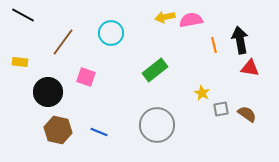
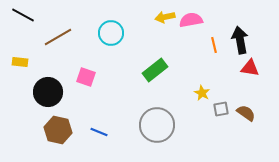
brown line: moved 5 px left, 5 px up; rotated 24 degrees clockwise
brown semicircle: moved 1 px left, 1 px up
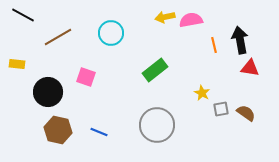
yellow rectangle: moved 3 px left, 2 px down
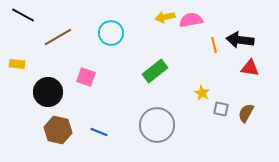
black arrow: rotated 72 degrees counterclockwise
green rectangle: moved 1 px down
gray square: rotated 21 degrees clockwise
brown semicircle: rotated 96 degrees counterclockwise
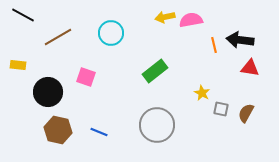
yellow rectangle: moved 1 px right, 1 px down
